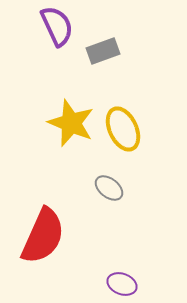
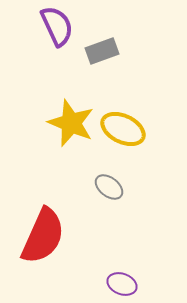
gray rectangle: moved 1 px left
yellow ellipse: rotated 39 degrees counterclockwise
gray ellipse: moved 1 px up
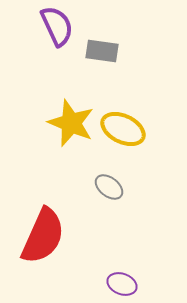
gray rectangle: rotated 28 degrees clockwise
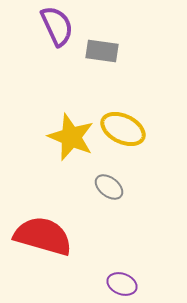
yellow star: moved 14 px down
red semicircle: rotated 98 degrees counterclockwise
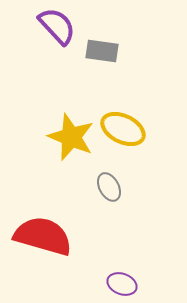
purple semicircle: rotated 18 degrees counterclockwise
gray ellipse: rotated 24 degrees clockwise
